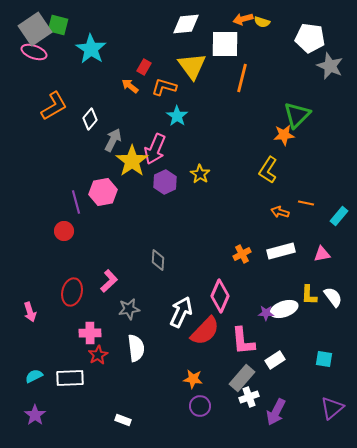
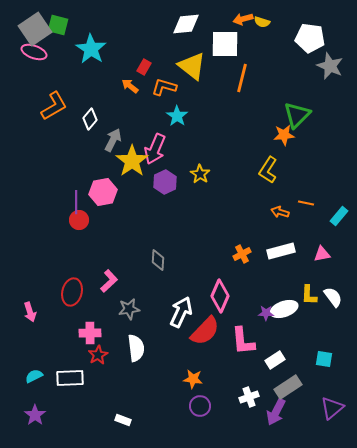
yellow triangle at (192, 66): rotated 16 degrees counterclockwise
purple line at (76, 202): rotated 15 degrees clockwise
red circle at (64, 231): moved 15 px right, 11 px up
gray rectangle at (242, 378): moved 46 px right, 9 px down; rotated 16 degrees clockwise
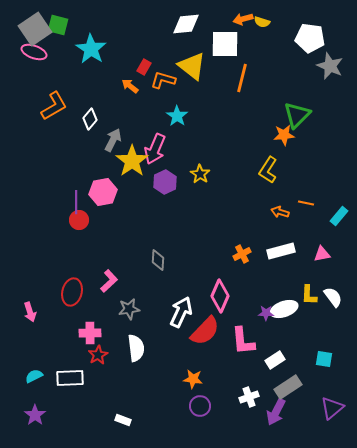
orange L-shape at (164, 87): moved 1 px left, 7 px up
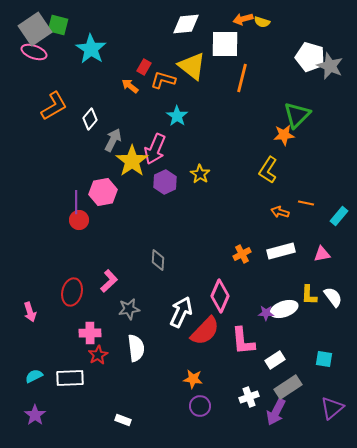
white pentagon at (310, 38): moved 19 px down; rotated 8 degrees clockwise
